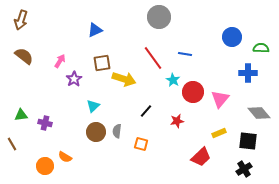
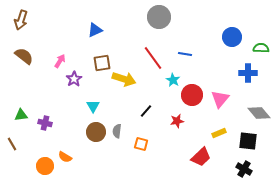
red circle: moved 1 px left, 3 px down
cyan triangle: rotated 16 degrees counterclockwise
black cross: rotated 28 degrees counterclockwise
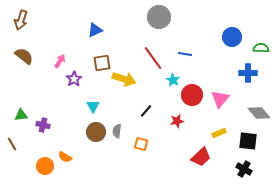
purple cross: moved 2 px left, 2 px down
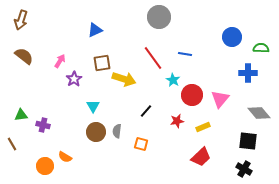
yellow rectangle: moved 16 px left, 6 px up
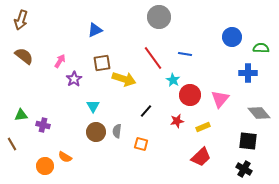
red circle: moved 2 px left
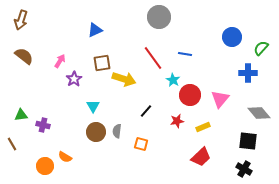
green semicircle: rotated 49 degrees counterclockwise
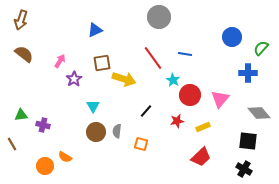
brown semicircle: moved 2 px up
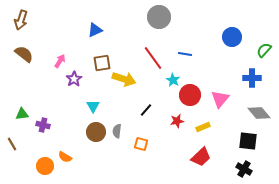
green semicircle: moved 3 px right, 2 px down
blue cross: moved 4 px right, 5 px down
black line: moved 1 px up
green triangle: moved 1 px right, 1 px up
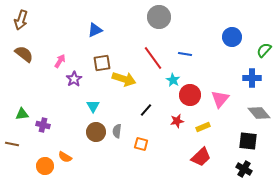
brown line: rotated 48 degrees counterclockwise
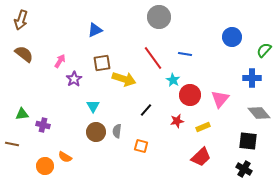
orange square: moved 2 px down
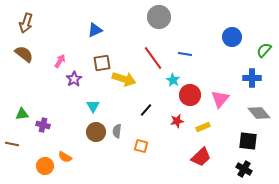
brown arrow: moved 5 px right, 3 px down
